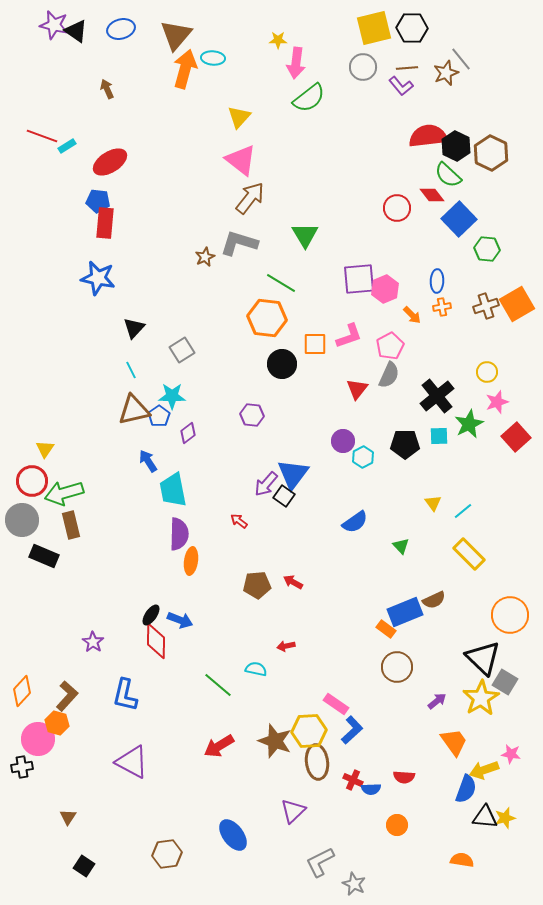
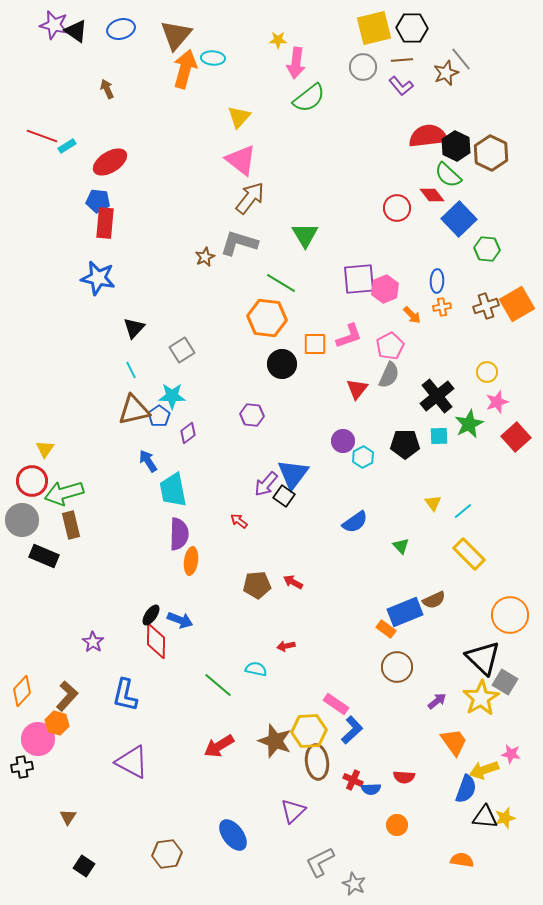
brown line at (407, 68): moved 5 px left, 8 px up
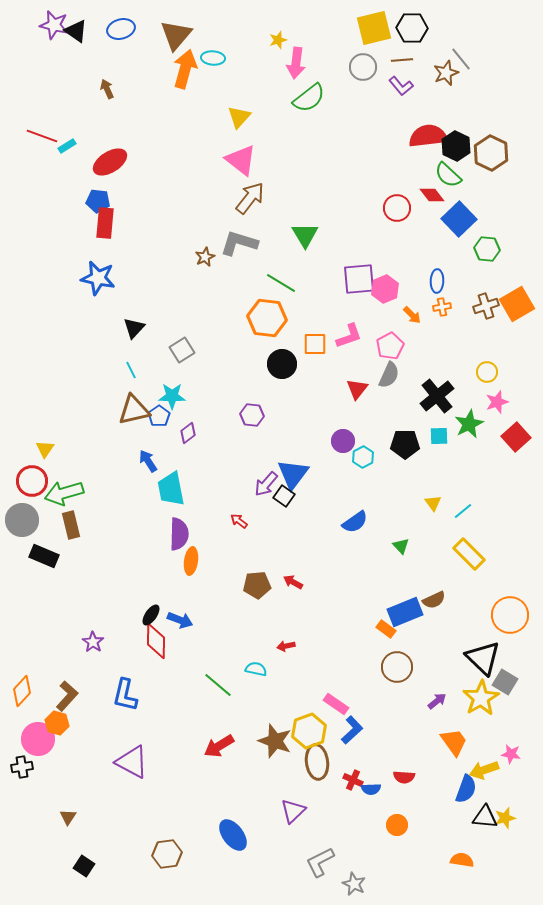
yellow star at (278, 40): rotated 18 degrees counterclockwise
cyan trapezoid at (173, 490): moved 2 px left, 1 px up
yellow hexagon at (309, 731): rotated 16 degrees counterclockwise
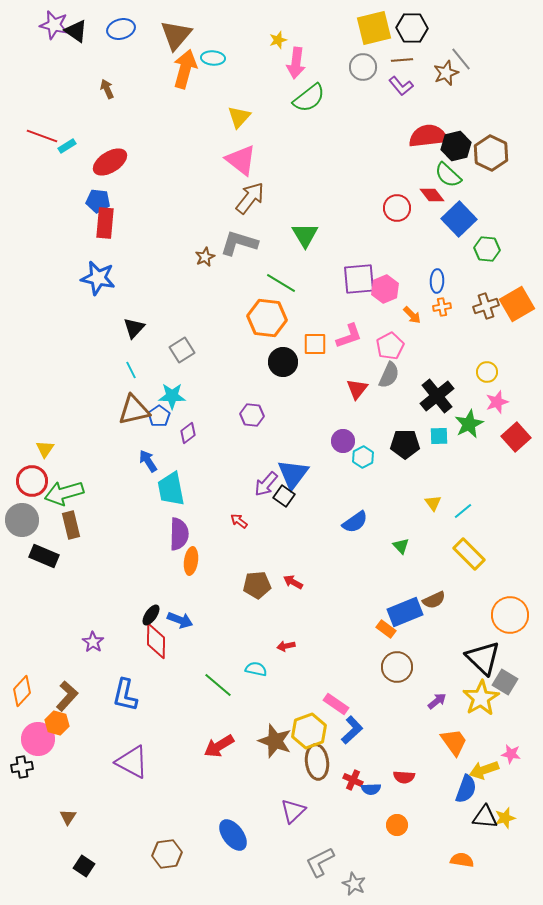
black hexagon at (456, 146): rotated 20 degrees clockwise
black circle at (282, 364): moved 1 px right, 2 px up
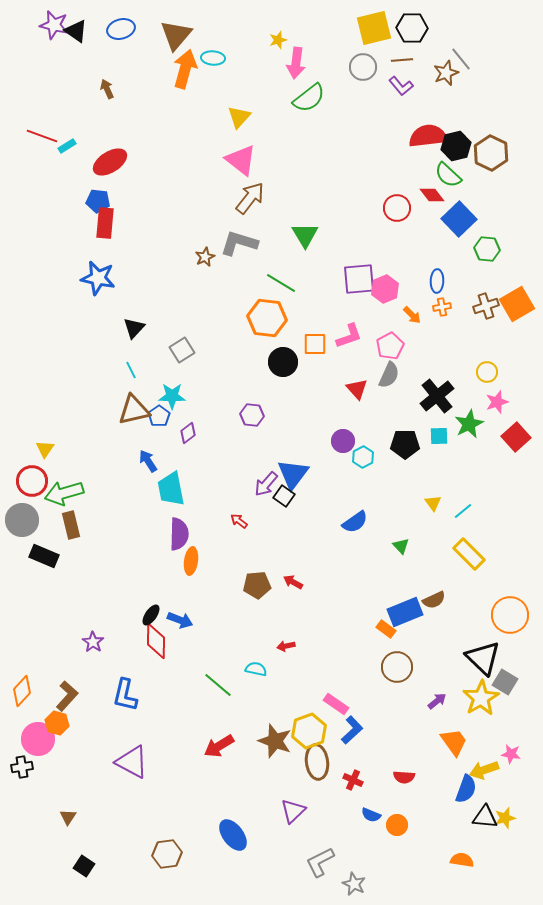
red triangle at (357, 389): rotated 20 degrees counterclockwise
blue semicircle at (371, 789): moved 26 px down; rotated 24 degrees clockwise
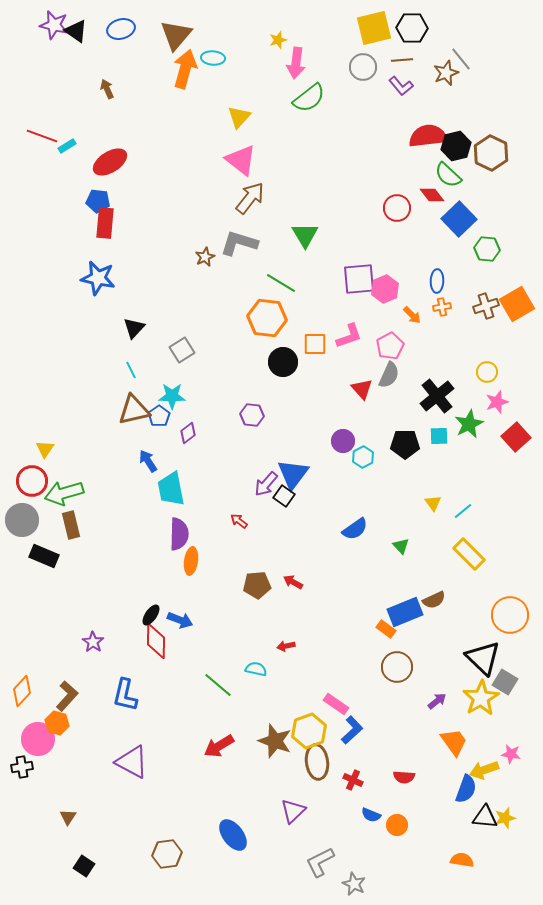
red triangle at (357, 389): moved 5 px right
blue semicircle at (355, 522): moved 7 px down
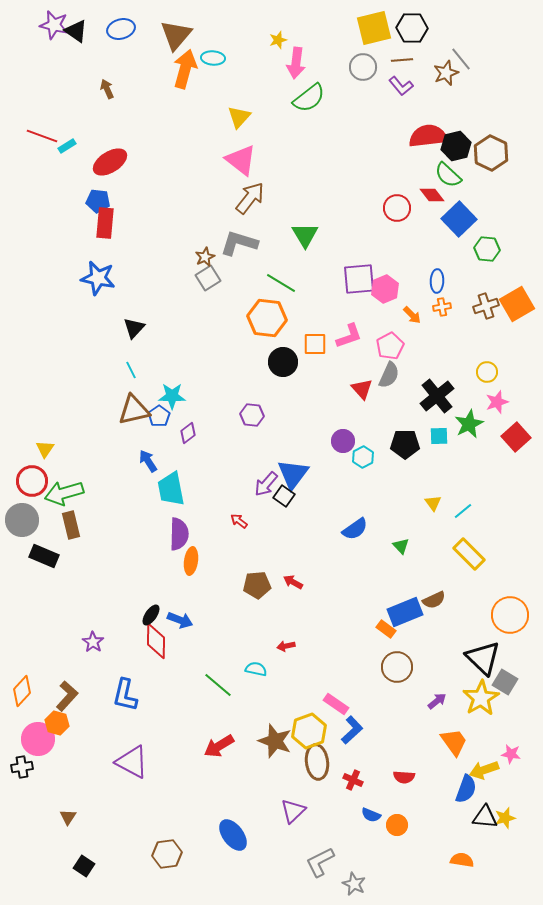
gray square at (182, 350): moved 26 px right, 72 px up
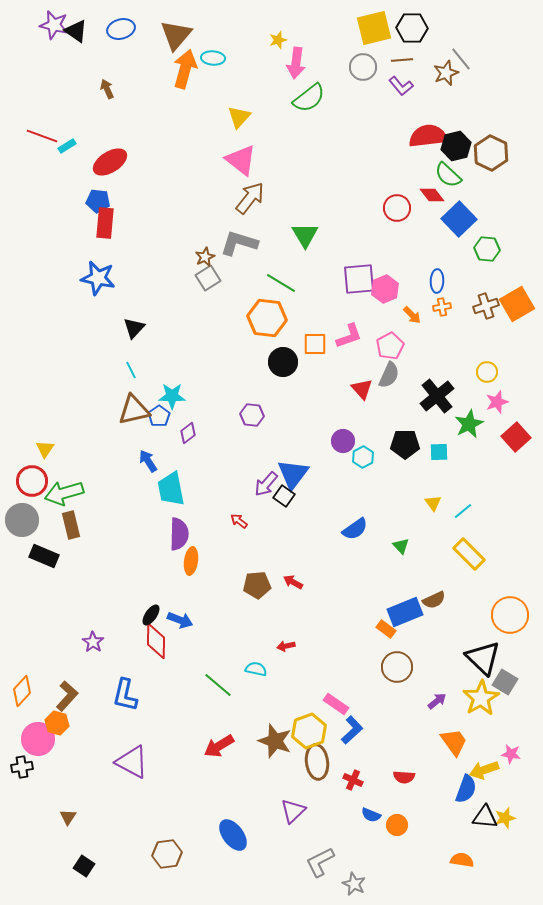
cyan square at (439, 436): moved 16 px down
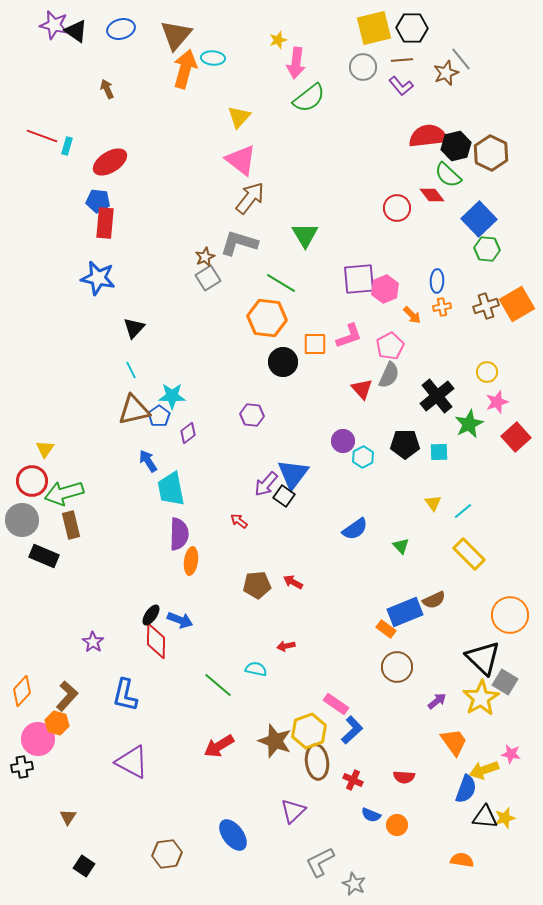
cyan rectangle at (67, 146): rotated 42 degrees counterclockwise
blue square at (459, 219): moved 20 px right
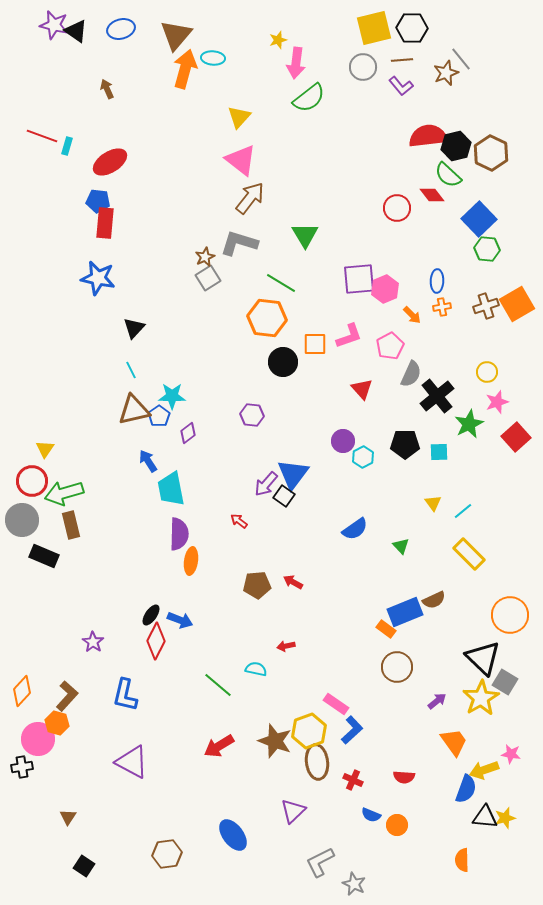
gray semicircle at (389, 375): moved 22 px right, 1 px up
red diamond at (156, 641): rotated 27 degrees clockwise
orange semicircle at (462, 860): rotated 100 degrees counterclockwise
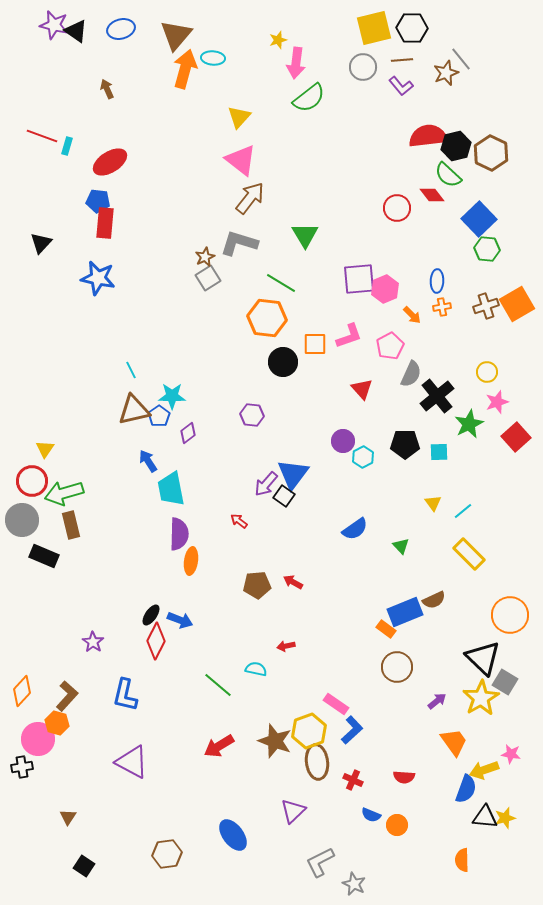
black triangle at (134, 328): moved 93 px left, 85 px up
